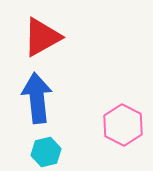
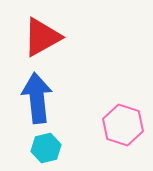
pink hexagon: rotated 9 degrees counterclockwise
cyan hexagon: moved 4 px up
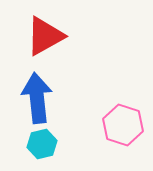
red triangle: moved 3 px right, 1 px up
cyan hexagon: moved 4 px left, 4 px up
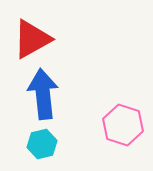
red triangle: moved 13 px left, 3 px down
blue arrow: moved 6 px right, 4 px up
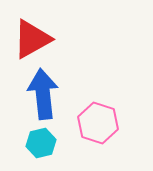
pink hexagon: moved 25 px left, 2 px up
cyan hexagon: moved 1 px left, 1 px up
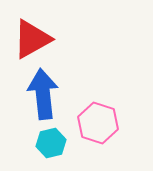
cyan hexagon: moved 10 px right
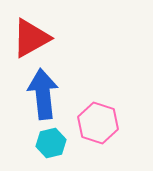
red triangle: moved 1 px left, 1 px up
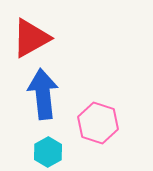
cyan hexagon: moved 3 px left, 9 px down; rotated 16 degrees counterclockwise
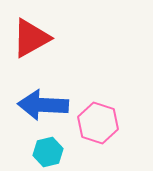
blue arrow: moved 11 px down; rotated 81 degrees counterclockwise
cyan hexagon: rotated 16 degrees clockwise
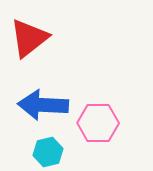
red triangle: moved 2 px left; rotated 9 degrees counterclockwise
pink hexagon: rotated 18 degrees counterclockwise
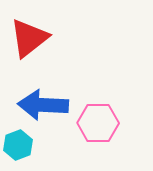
cyan hexagon: moved 30 px left, 7 px up; rotated 8 degrees counterclockwise
